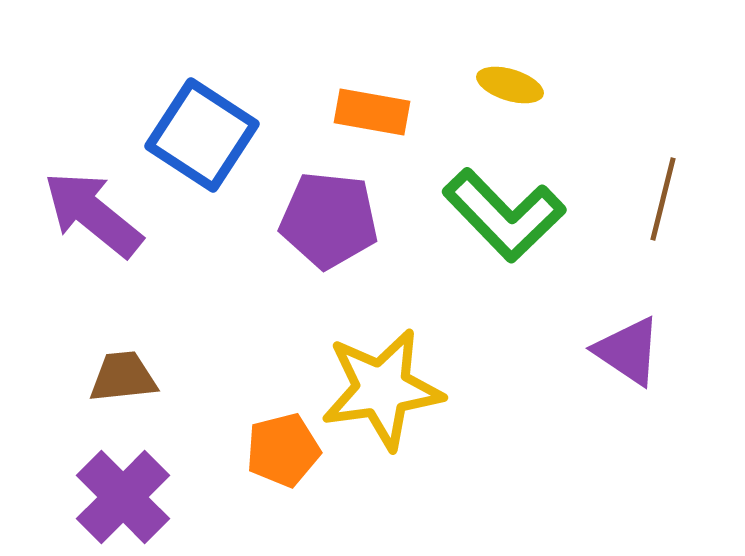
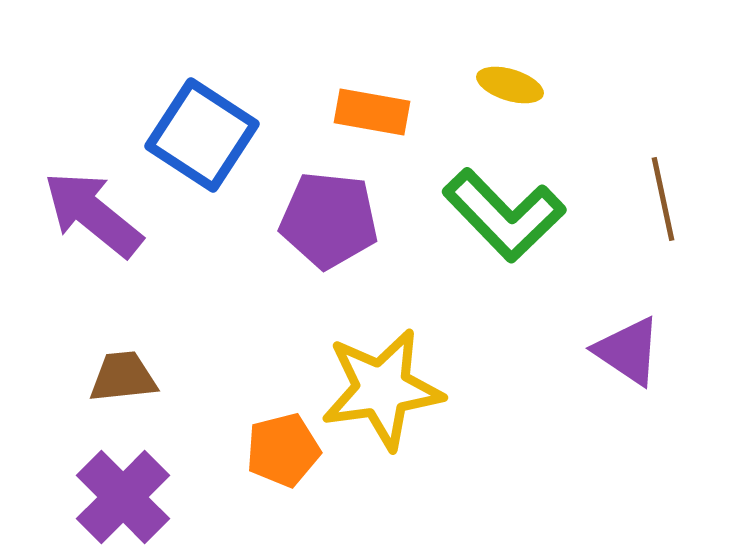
brown line: rotated 26 degrees counterclockwise
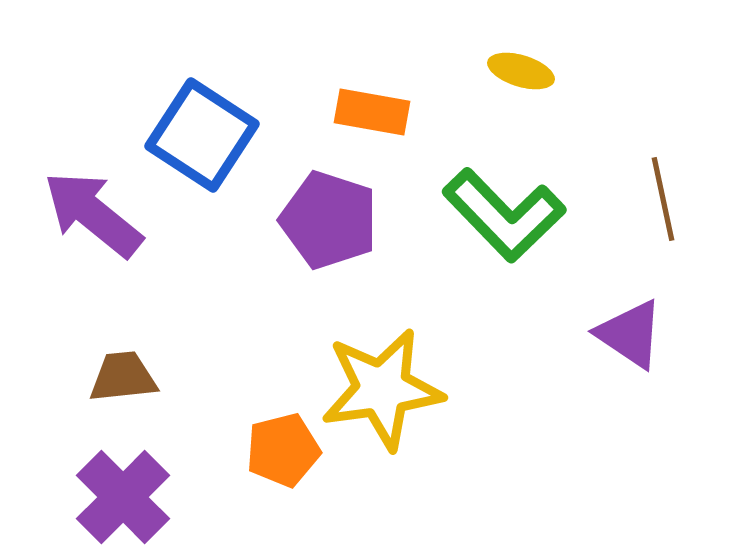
yellow ellipse: moved 11 px right, 14 px up
purple pentagon: rotated 12 degrees clockwise
purple triangle: moved 2 px right, 17 px up
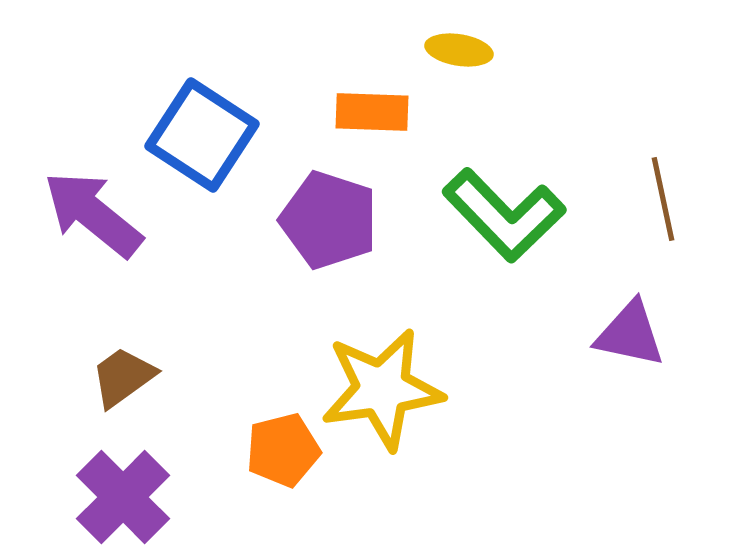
yellow ellipse: moved 62 px left, 21 px up; rotated 8 degrees counterclockwise
orange rectangle: rotated 8 degrees counterclockwise
purple triangle: rotated 22 degrees counterclockwise
brown trapezoid: rotated 30 degrees counterclockwise
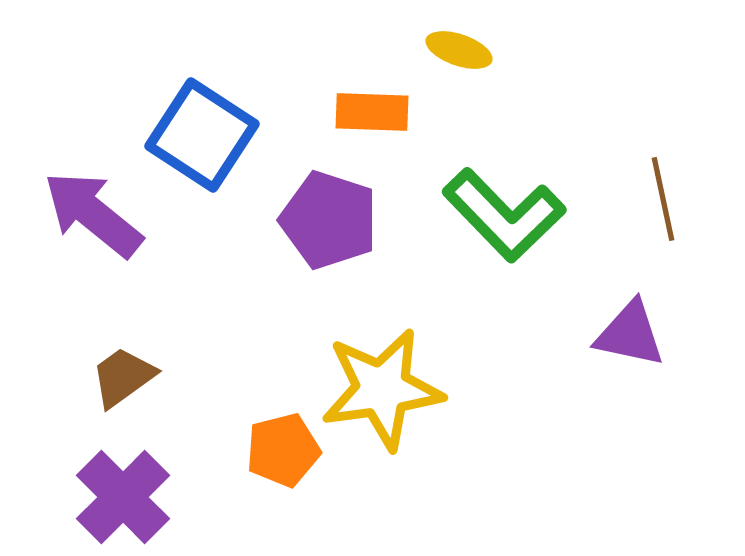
yellow ellipse: rotated 10 degrees clockwise
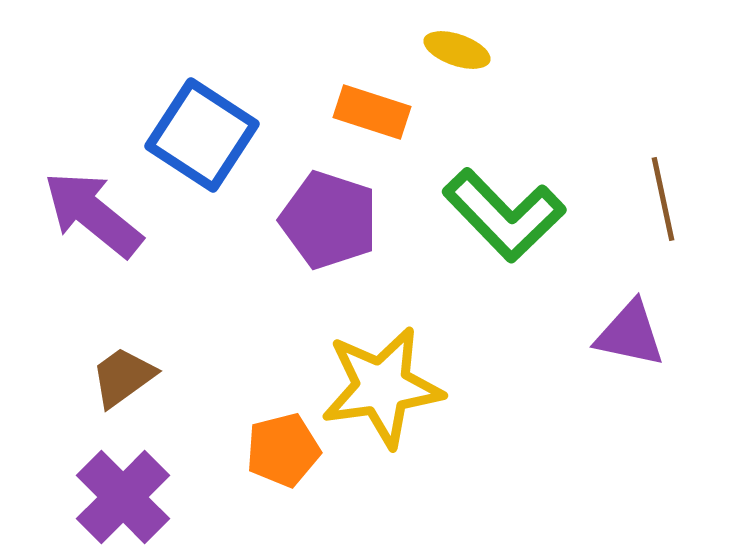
yellow ellipse: moved 2 px left
orange rectangle: rotated 16 degrees clockwise
yellow star: moved 2 px up
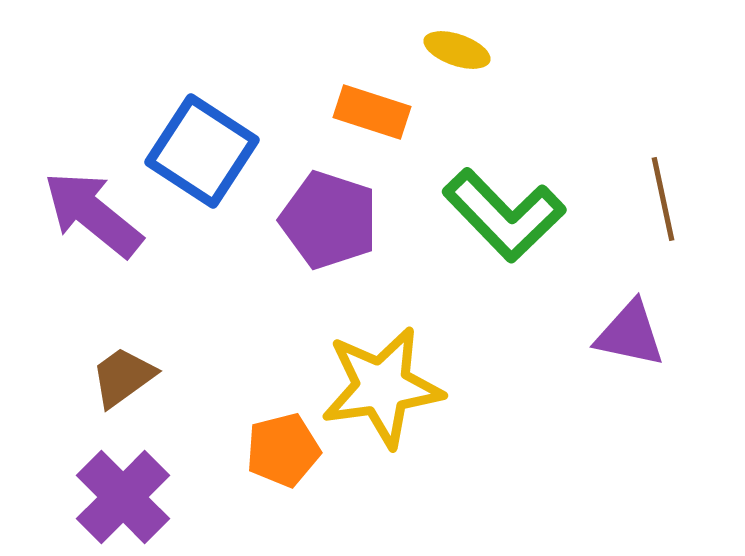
blue square: moved 16 px down
